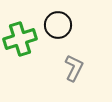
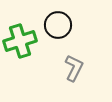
green cross: moved 2 px down
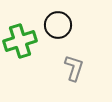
gray L-shape: rotated 8 degrees counterclockwise
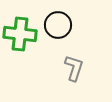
green cross: moved 7 px up; rotated 24 degrees clockwise
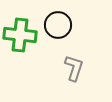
green cross: moved 1 px down
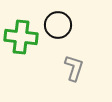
green cross: moved 1 px right, 2 px down
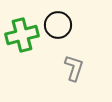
green cross: moved 1 px right, 2 px up; rotated 20 degrees counterclockwise
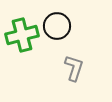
black circle: moved 1 px left, 1 px down
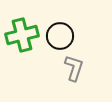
black circle: moved 3 px right, 10 px down
